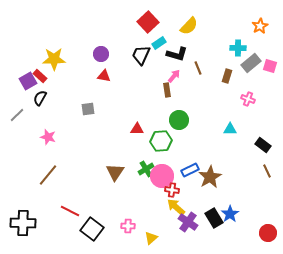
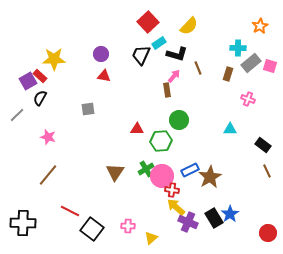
brown rectangle at (227, 76): moved 1 px right, 2 px up
purple cross at (188, 222): rotated 12 degrees counterclockwise
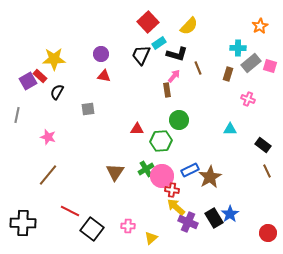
black semicircle at (40, 98): moved 17 px right, 6 px up
gray line at (17, 115): rotated 35 degrees counterclockwise
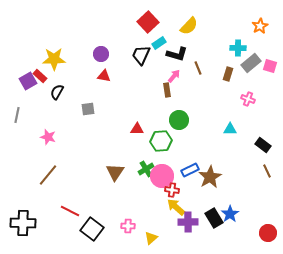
purple cross at (188, 222): rotated 24 degrees counterclockwise
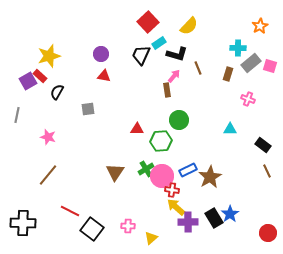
yellow star at (54, 59): moved 5 px left, 3 px up; rotated 15 degrees counterclockwise
blue rectangle at (190, 170): moved 2 px left
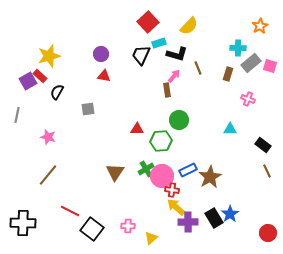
cyan rectangle at (159, 43): rotated 16 degrees clockwise
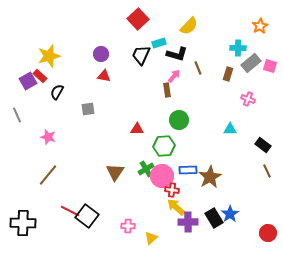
red square at (148, 22): moved 10 px left, 3 px up
gray line at (17, 115): rotated 35 degrees counterclockwise
green hexagon at (161, 141): moved 3 px right, 5 px down
blue rectangle at (188, 170): rotated 24 degrees clockwise
black square at (92, 229): moved 5 px left, 13 px up
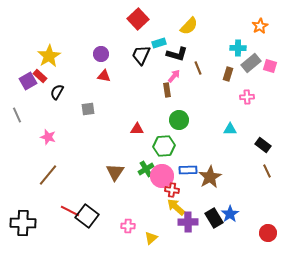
yellow star at (49, 56): rotated 15 degrees counterclockwise
pink cross at (248, 99): moved 1 px left, 2 px up; rotated 24 degrees counterclockwise
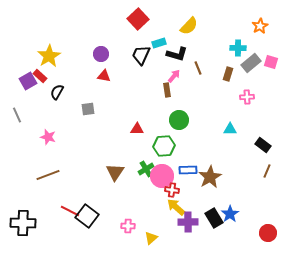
pink square at (270, 66): moved 1 px right, 4 px up
brown line at (267, 171): rotated 48 degrees clockwise
brown line at (48, 175): rotated 30 degrees clockwise
